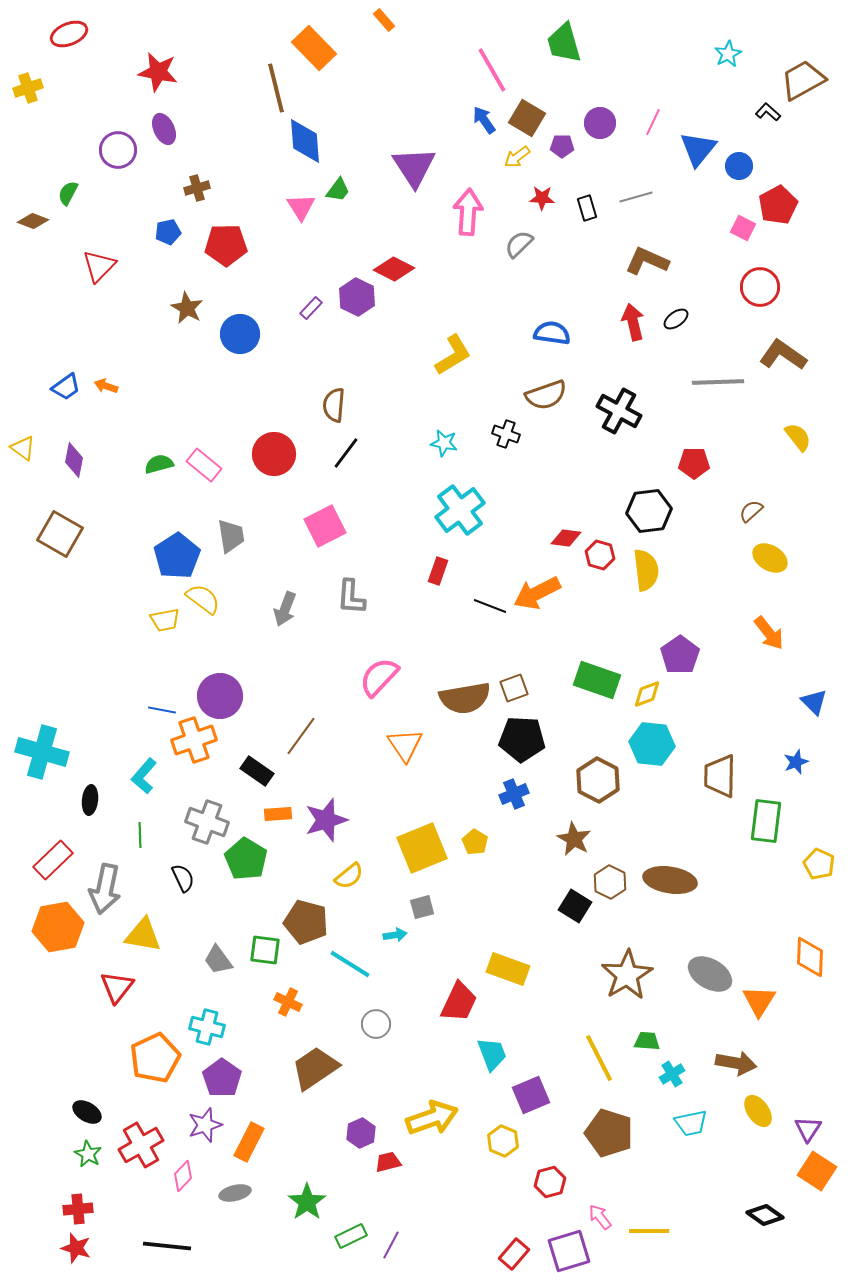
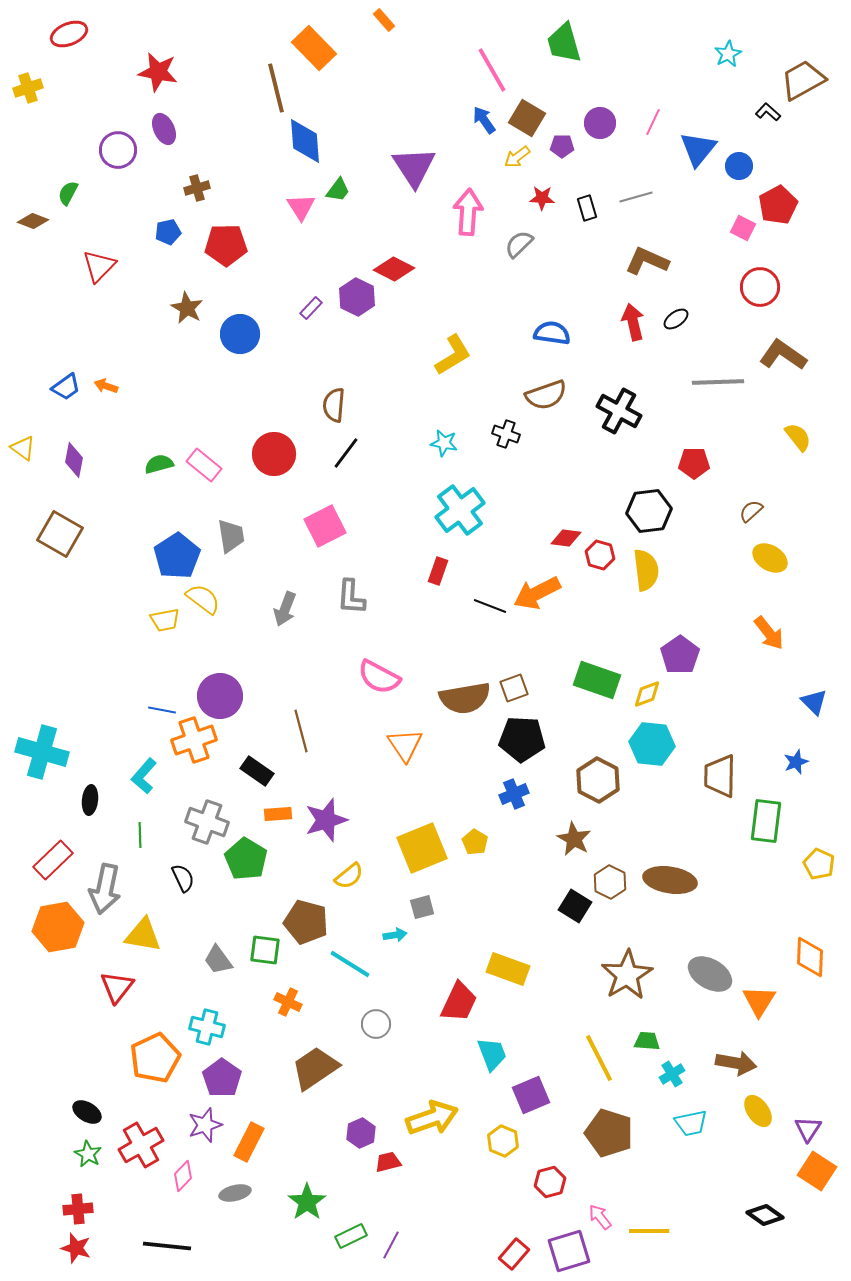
pink semicircle at (379, 677): rotated 105 degrees counterclockwise
brown line at (301, 736): moved 5 px up; rotated 51 degrees counterclockwise
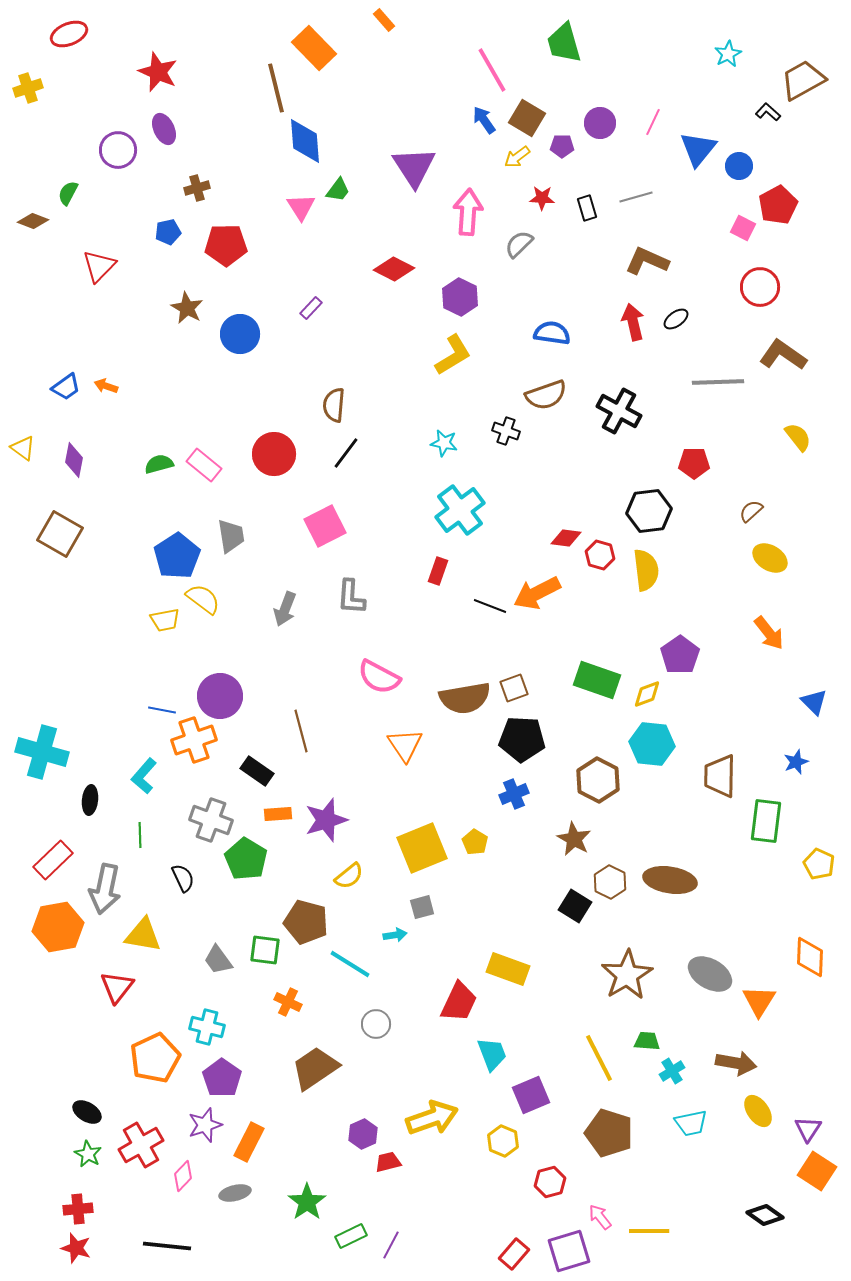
red star at (158, 72): rotated 12 degrees clockwise
purple hexagon at (357, 297): moved 103 px right
black cross at (506, 434): moved 3 px up
gray cross at (207, 822): moved 4 px right, 2 px up
cyan cross at (672, 1074): moved 3 px up
purple hexagon at (361, 1133): moved 2 px right, 1 px down
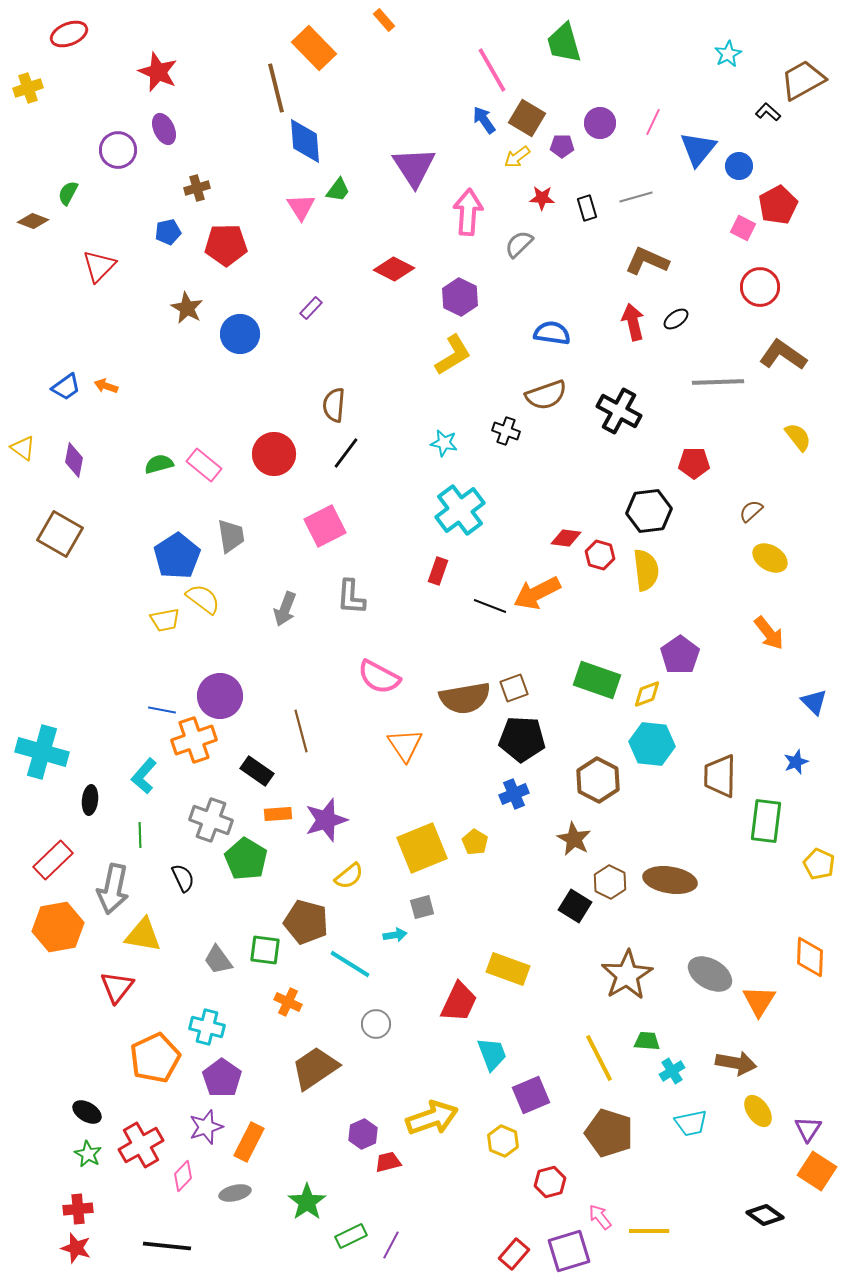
gray arrow at (105, 889): moved 8 px right
purple star at (205, 1125): moved 1 px right, 2 px down
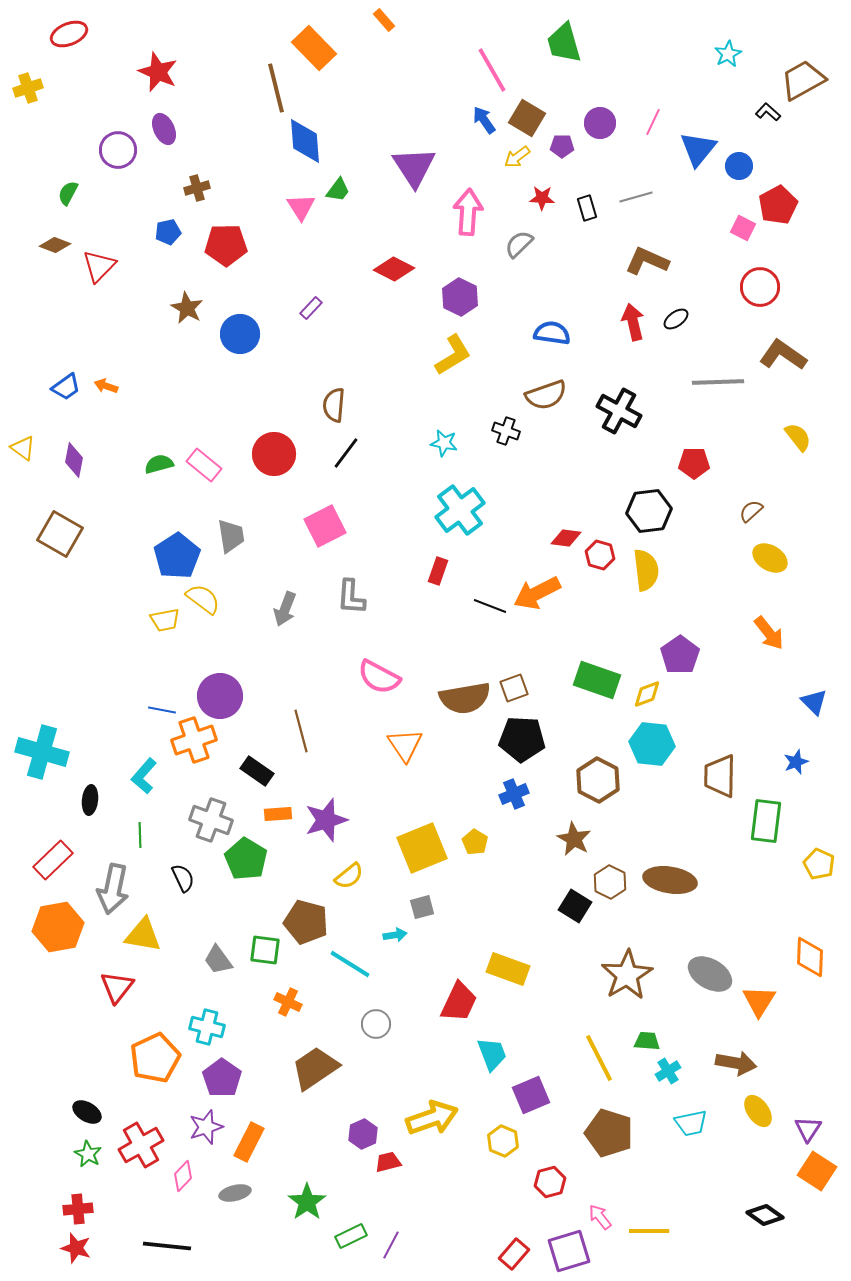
brown diamond at (33, 221): moved 22 px right, 24 px down
cyan cross at (672, 1071): moved 4 px left
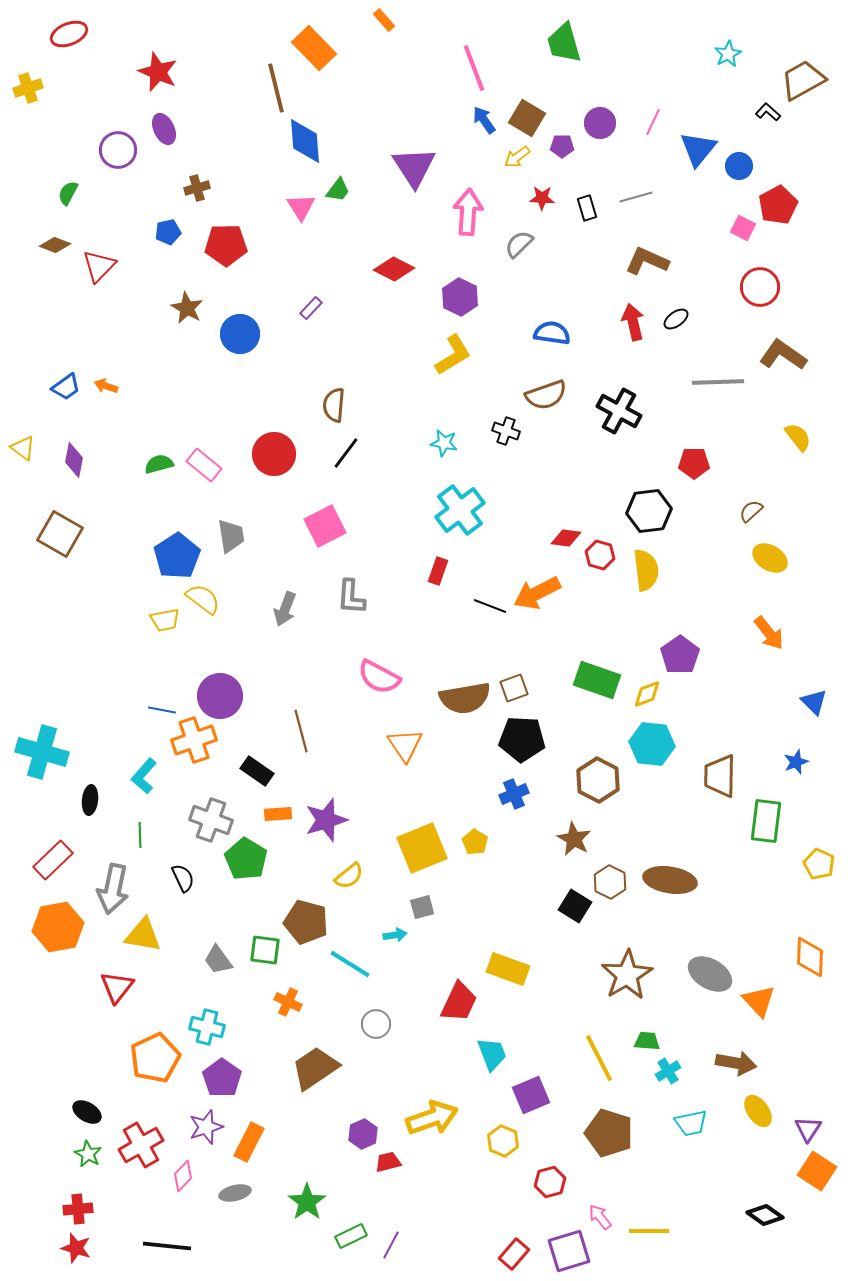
pink line at (492, 70): moved 18 px left, 2 px up; rotated 9 degrees clockwise
orange triangle at (759, 1001): rotated 15 degrees counterclockwise
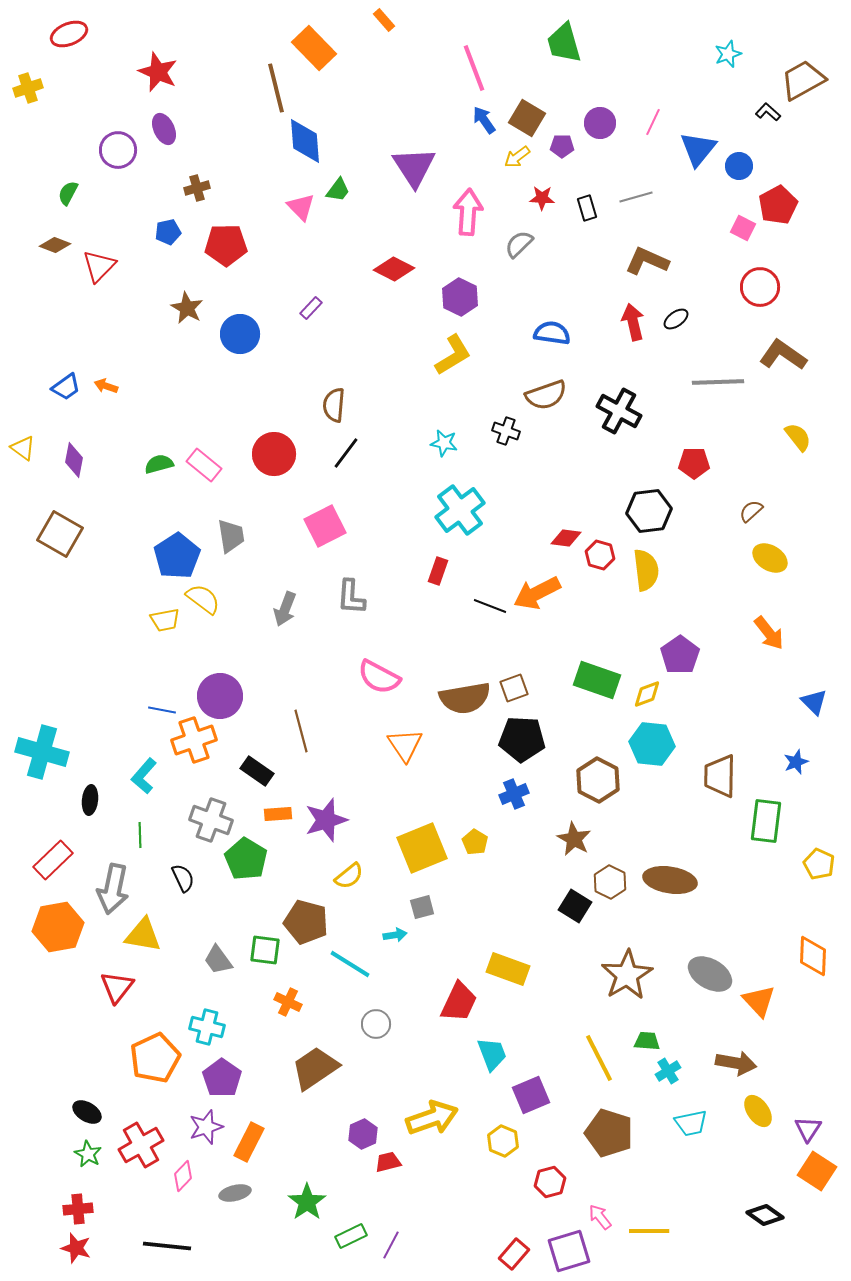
cyan star at (728, 54): rotated 8 degrees clockwise
pink triangle at (301, 207): rotated 12 degrees counterclockwise
orange diamond at (810, 957): moved 3 px right, 1 px up
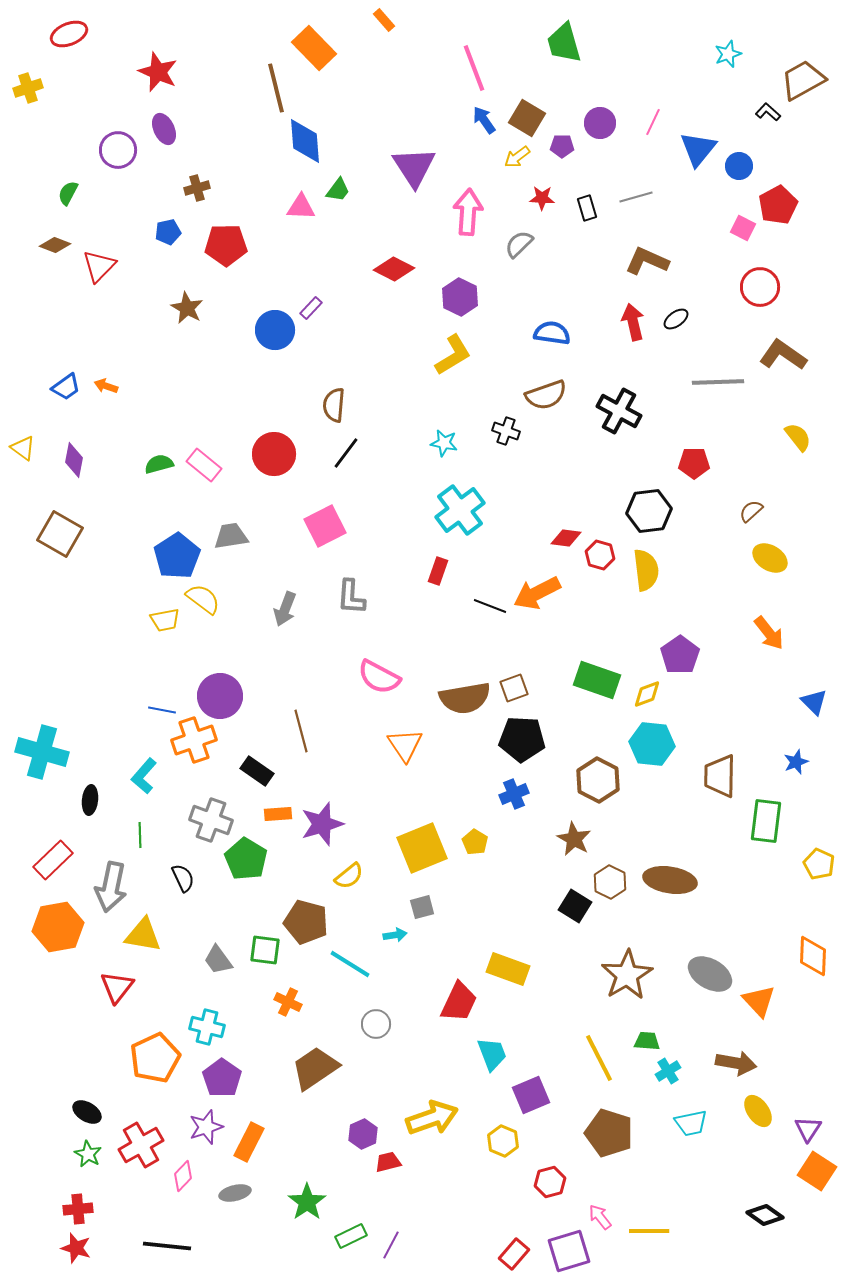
pink triangle at (301, 207): rotated 44 degrees counterclockwise
blue circle at (240, 334): moved 35 px right, 4 px up
gray trapezoid at (231, 536): rotated 90 degrees counterclockwise
purple star at (326, 820): moved 4 px left, 4 px down
gray arrow at (113, 889): moved 2 px left, 2 px up
